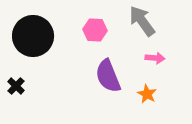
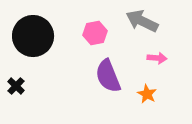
gray arrow: rotated 28 degrees counterclockwise
pink hexagon: moved 3 px down; rotated 15 degrees counterclockwise
pink arrow: moved 2 px right
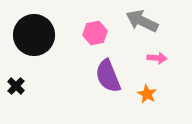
black circle: moved 1 px right, 1 px up
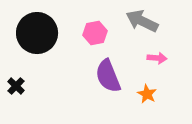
black circle: moved 3 px right, 2 px up
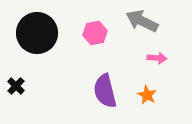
purple semicircle: moved 3 px left, 15 px down; rotated 8 degrees clockwise
orange star: moved 1 px down
